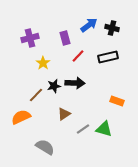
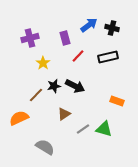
black arrow: moved 3 px down; rotated 24 degrees clockwise
orange semicircle: moved 2 px left, 1 px down
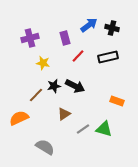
yellow star: rotated 24 degrees counterclockwise
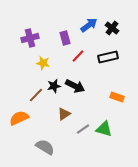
black cross: rotated 24 degrees clockwise
orange rectangle: moved 4 px up
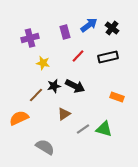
purple rectangle: moved 6 px up
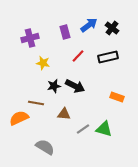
brown line: moved 8 px down; rotated 56 degrees clockwise
brown triangle: rotated 40 degrees clockwise
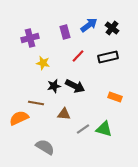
orange rectangle: moved 2 px left
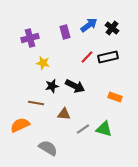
red line: moved 9 px right, 1 px down
black star: moved 2 px left
orange semicircle: moved 1 px right, 7 px down
gray semicircle: moved 3 px right, 1 px down
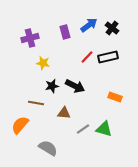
brown triangle: moved 1 px up
orange semicircle: rotated 24 degrees counterclockwise
